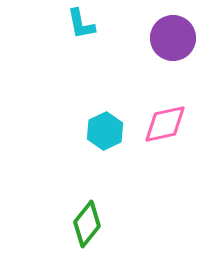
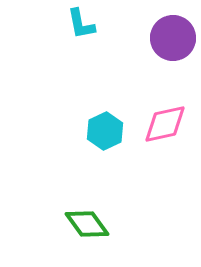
green diamond: rotated 75 degrees counterclockwise
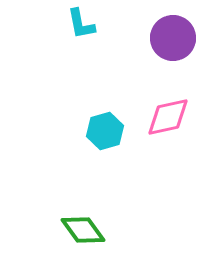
pink diamond: moved 3 px right, 7 px up
cyan hexagon: rotated 9 degrees clockwise
green diamond: moved 4 px left, 6 px down
